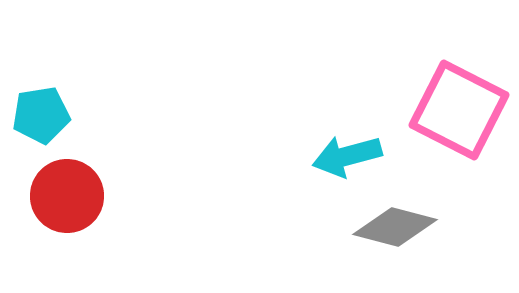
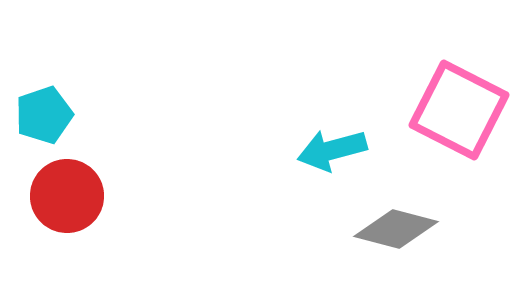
cyan pentagon: moved 3 px right; rotated 10 degrees counterclockwise
cyan arrow: moved 15 px left, 6 px up
gray diamond: moved 1 px right, 2 px down
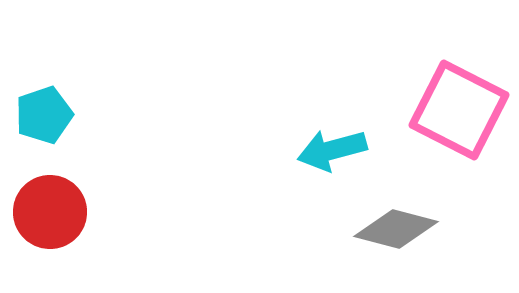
red circle: moved 17 px left, 16 px down
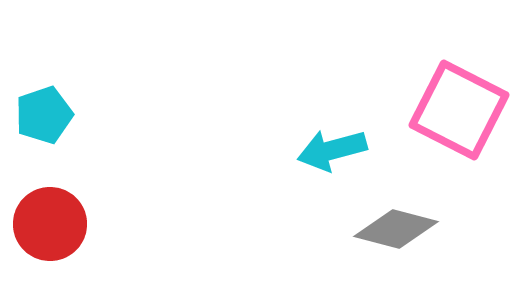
red circle: moved 12 px down
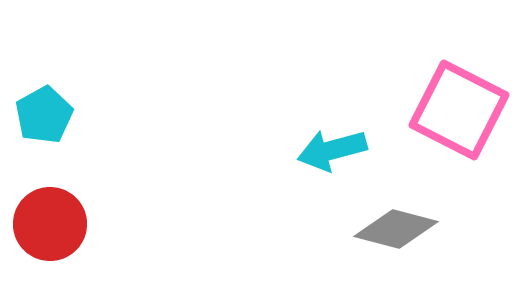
cyan pentagon: rotated 10 degrees counterclockwise
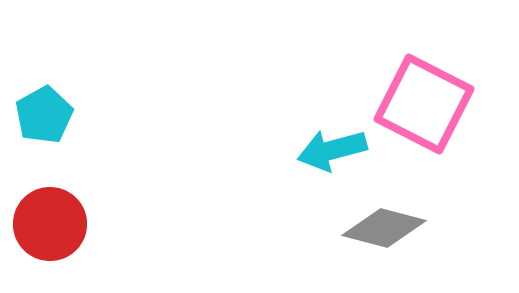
pink square: moved 35 px left, 6 px up
gray diamond: moved 12 px left, 1 px up
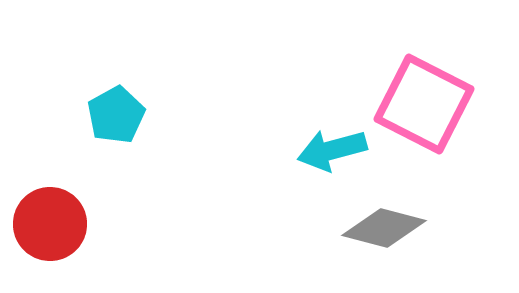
cyan pentagon: moved 72 px right
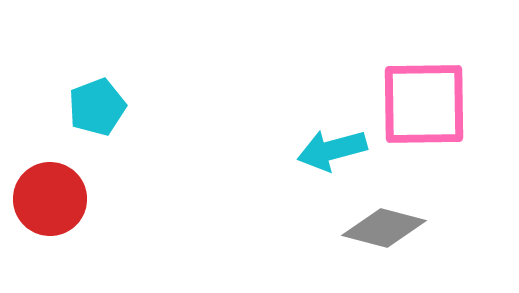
pink square: rotated 28 degrees counterclockwise
cyan pentagon: moved 19 px left, 8 px up; rotated 8 degrees clockwise
red circle: moved 25 px up
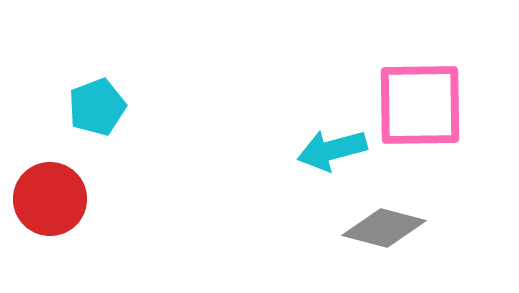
pink square: moved 4 px left, 1 px down
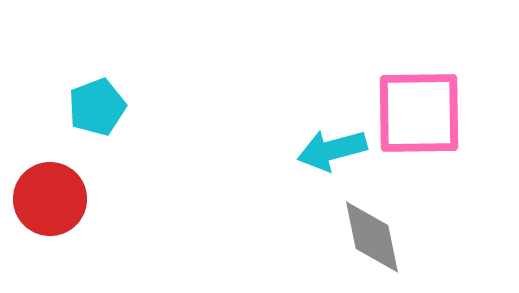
pink square: moved 1 px left, 8 px down
gray diamond: moved 12 px left, 9 px down; rotated 64 degrees clockwise
